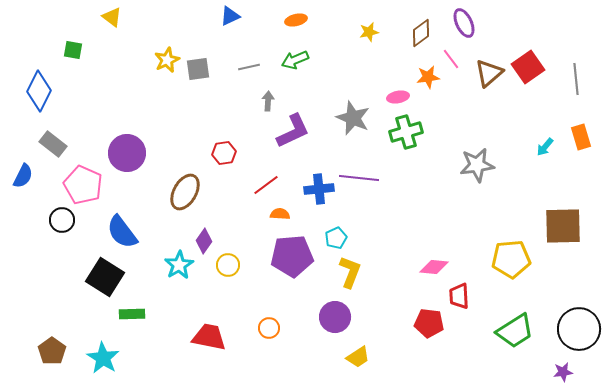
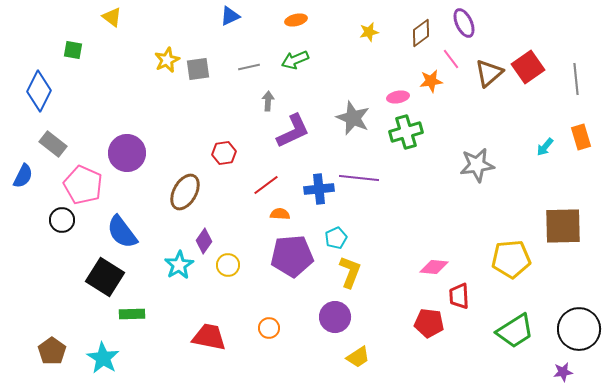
orange star at (428, 77): moved 3 px right, 4 px down
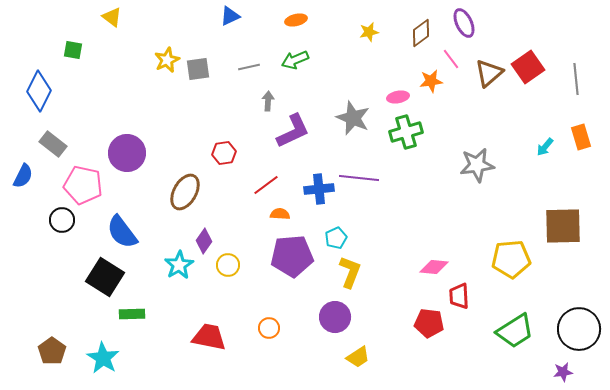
pink pentagon at (83, 185): rotated 12 degrees counterclockwise
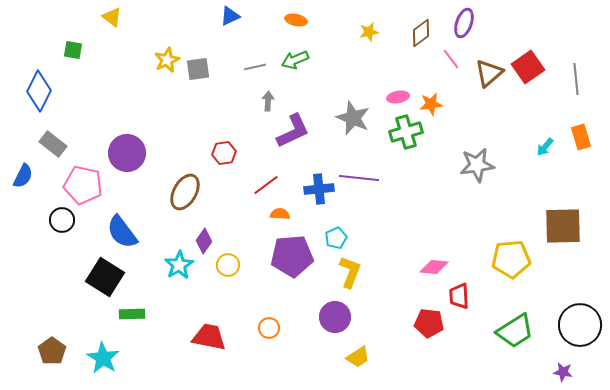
orange ellipse at (296, 20): rotated 25 degrees clockwise
purple ellipse at (464, 23): rotated 44 degrees clockwise
gray line at (249, 67): moved 6 px right
orange star at (431, 81): moved 23 px down
black circle at (579, 329): moved 1 px right, 4 px up
purple star at (563, 372): rotated 18 degrees clockwise
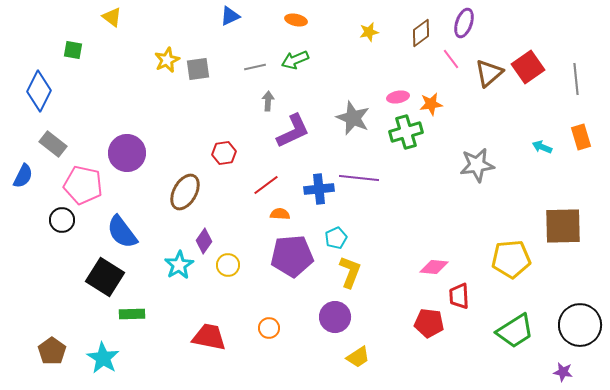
cyan arrow at (545, 147): moved 3 px left; rotated 72 degrees clockwise
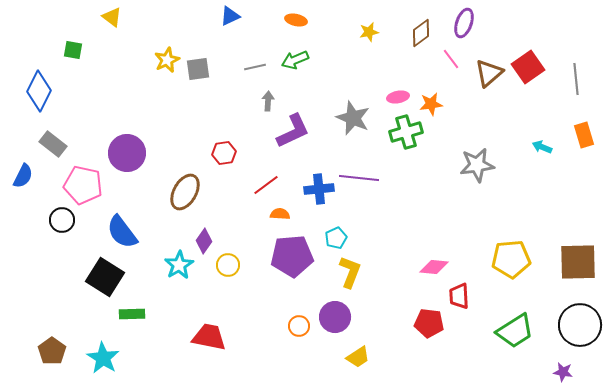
orange rectangle at (581, 137): moved 3 px right, 2 px up
brown square at (563, 226): moved 15 px right, 36 px down
orange circle at (269, 328): moved 30 px right, 2 px up
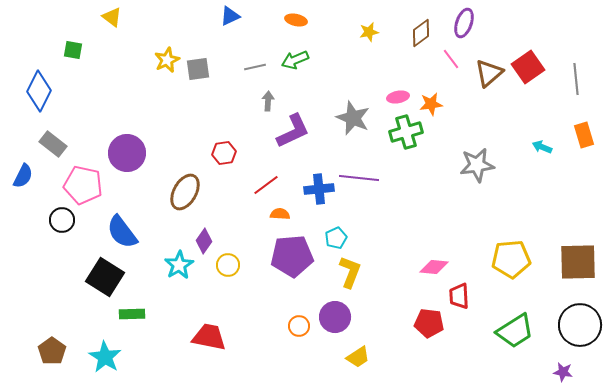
cyan star at (103, 358): moved 2 px right, 1 px up
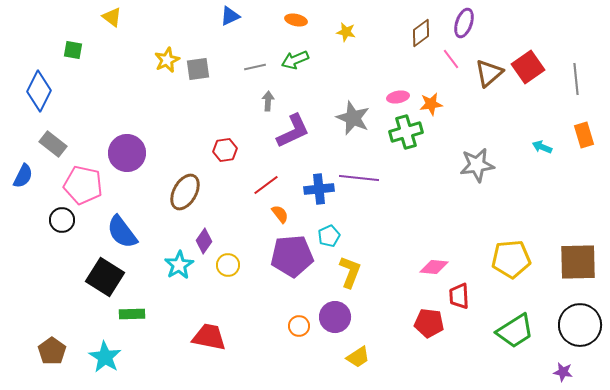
yellow star at (369, 32): moved 23 px left; rotated 24 degrees clockwise
red hexagon at (224, 153): moved 1 px right, 3 px up
orange semicircle at (280, 214): rotated 48 degrees clockwise
cyan pentagon at (336, 238): moved 7 px left, 2 px up
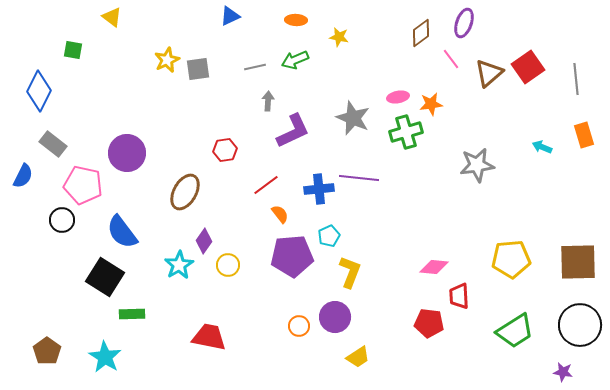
orange ellipse at (296, 20): rotated 10 degrees counterclockwise
yellow star at (346, 32): moved 7 px left, 5 px down
brown pentagon at (52, 351): moved 5 px left
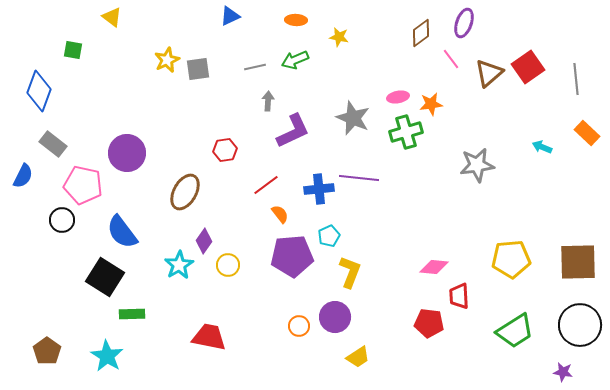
blue diamond at (39, 91): rotated 6 degrees counterclockwise
orange rectangle at (584, 135): moved 3 px right, 2 px up; rotated 30 degrees counterclockwise
cyan star at (105, 357): moved 2 px right, 1 px up
